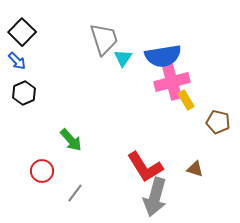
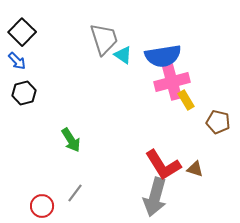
cyan triangle: moved 3 px up; rotated 30 degrees counterclockwise
black hexagon: rotated 10 degrees clockwise
green arrow: rotated 10 degrees clockwise
red L-shape: moved 18 px right, 2 px up
red circle: moved 35 px down
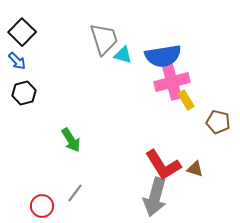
cyan triangle: rotated 18 degrees counterclockwise
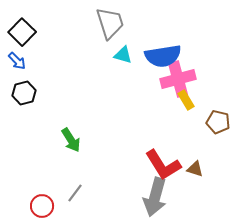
gray trapezoid: moved 6 px right, 16 px up
pink cross: moved 6 px right, 3 px up
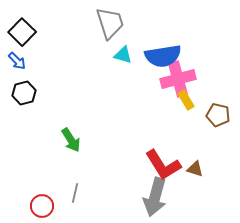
brown pentagon: moved 7 px up
gray line: rotated 24 degrees counterclockwise
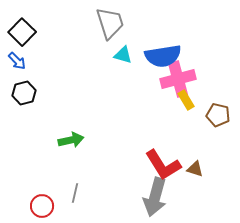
green arrow: rotated 70 degrees counterclockwise
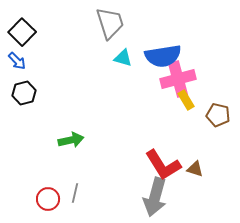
cyan triangle: moved 3 px down
red circle: moved 6 px right, 7 px up
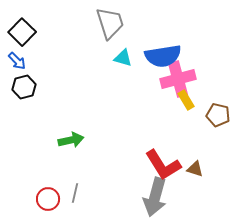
black hexagon: moved 6 px up
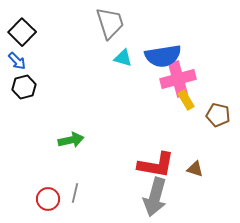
red L-shape: moved 7 px left; rotated 48 degrees counterclockwise
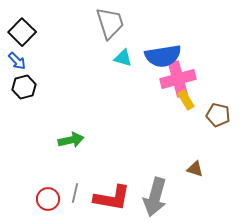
red L-shape: moved 44 px left, 33 px down
